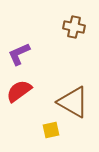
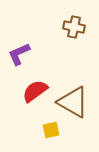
red semicircle: moved 16 px right
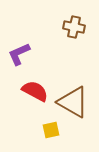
red semicircle: rotated 64 degrees clockwise
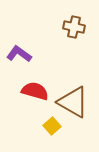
purple L-shape: rotated 60 degrees clockwise
red semicircle: rotated 12 degrees counterclockwise
yellow square: moved 1 px right, 4 px up; rotated 30 degrees counterclockwise
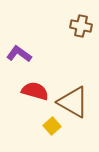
brown cross: moved 7 px right, 1 px up
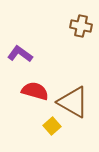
purple L-shape: moved 1 px right
